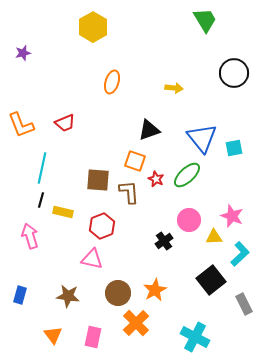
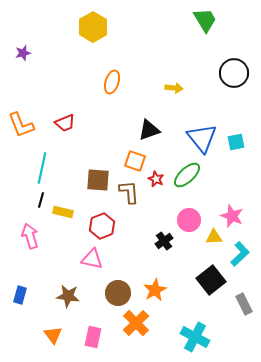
cyan square: moved 2 px right, 6 px up
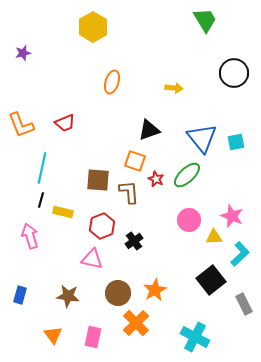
black cross: moved 30 px left
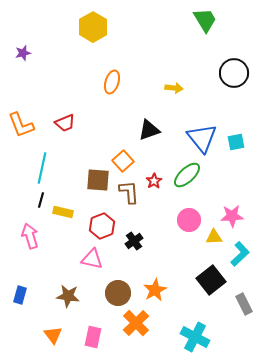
orange square: moved 12 px left; rotated 30 degrees clockwise
red star: moved 2 px left, 2 px down; rotated 14 degrees clockwise
pink star: rotated 25 degrees counterclockwise
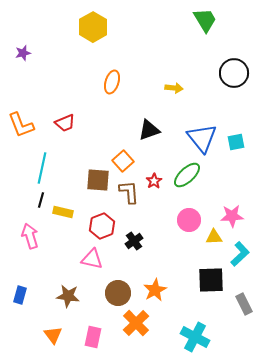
black square: rotated 36 degrees clockwise
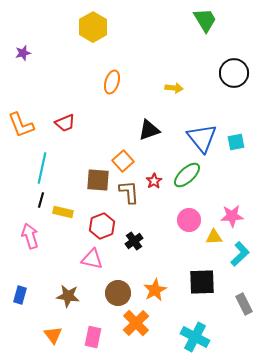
black square: moved 9 px left, 2 px down
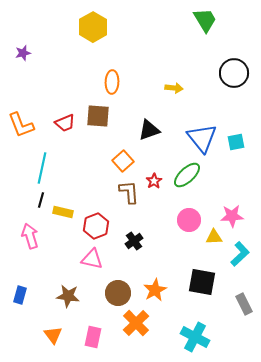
orange ellipse: rotated 15 degrees counterclockwise
brown square: moved 64 px up
red hexagon: moved 6 px left
black square: rotated 12 degrees clockwise
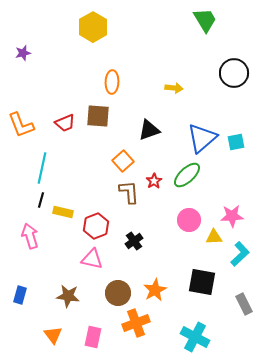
blue triangle: rotated 28 degrees clockwise
orange cross: rotated 24 degrees clockwise
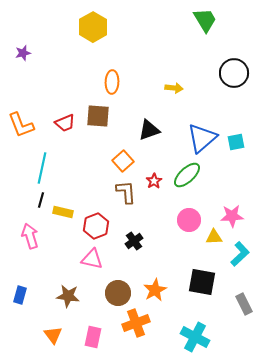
brown L-shape: moved 3 px left
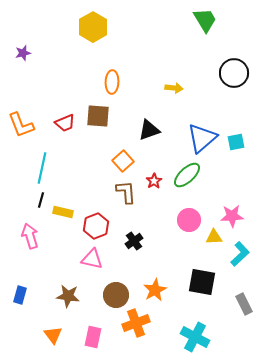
brown circle: moved 2 px left, 2 px down
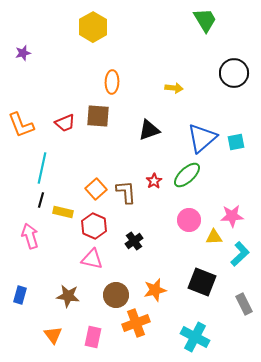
orange square: moved 27 px left, 28 px down
red hexagon: moved 2 px left; rotated 15 degrees counterclockwise
black square: rotated 12 degrees clockwise
orange star: rotated 15 degrees clockwise
